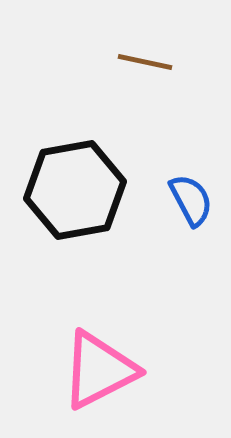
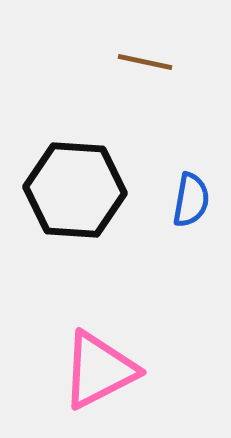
black hexagon: rotated 14 degrees clockwise
blue semicircle: rotated 38 degrees clockwise
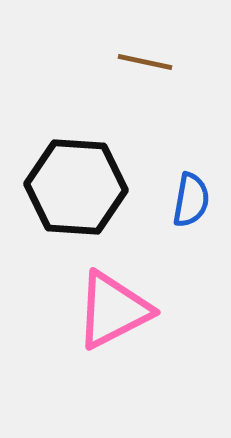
black hexagon: moved 1 px right, 3 px up
pink triangle: moved 14 px right, 60 px up
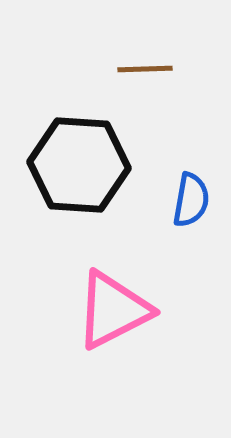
brown line: moved 7 px down; rotated 14 degrees counterclockwise
black hexagon: moved 3 px right, 22 px up
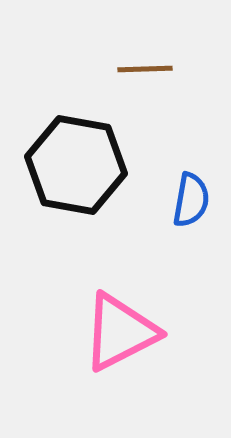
black hexagon: moved 3 px left; rotated 6 degrees clockwise
pink triangle: moved 7 px right, 22 px down
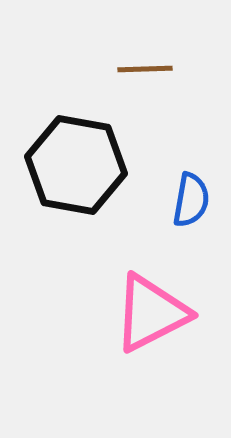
pink triangle: moved 31 px right, 19 px up
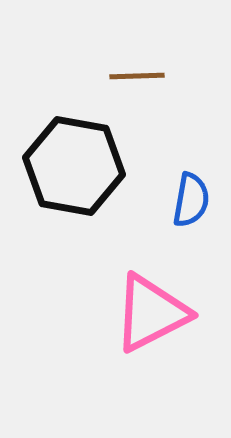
brown line: moved 8 px left, 7 px down
black hexagon: moved 2 px left, 1 px down
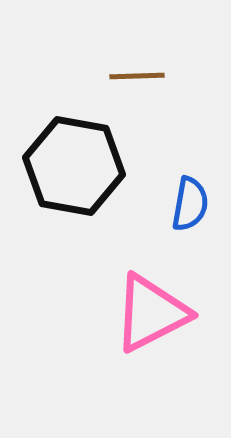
blue semicircle: moved 1 px left, 4 px down
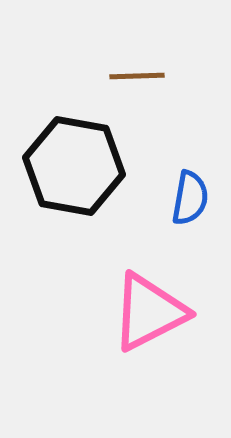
blue semicircle: moved 6 px up
pink triangle: moved 2 px left, 1 px up
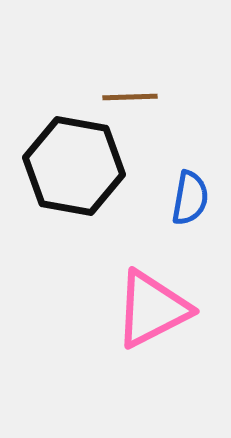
brown line: moved 7 px left, 21 px down
pink triangle: moved 3 px right, 3 px up
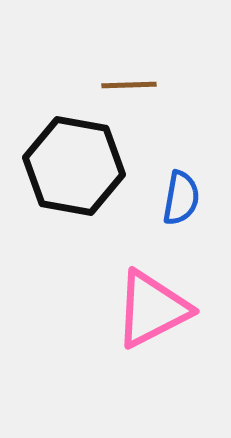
brown line: moved 1 px left, 12 px up
blue semicircle: moved 9 px left
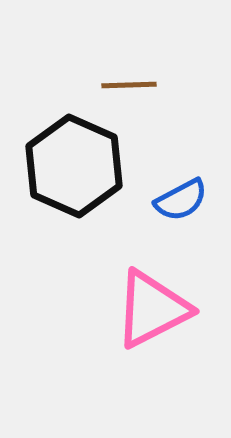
black hexagon: rotated 14 degrees clockwise
blue semicircle: moved 2 px down; rotated 52 degrees clockwise
